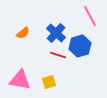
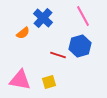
pink line: moved 7 px left
blue cross: moved 13 px left, 15 px up
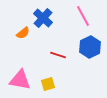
blue hexagon: moved 10 px right, 1 px down; rotated 10 degrees counterclockwise
yellow square: moved 1 px left, 2 px down
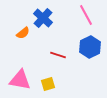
pink line: moved 3 px right, 1 px up
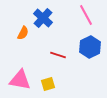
orange semicircle: rotated 24 degrees counterclockwise
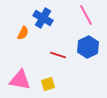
blue cross: rotated 12 degrees counterclockwise
blue hexagon: moved 2 px left
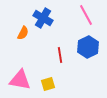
red line: moved 2 px right; rotated 63 degrees clockwise
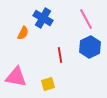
pink line: moved 4 px down
blue hexagon: moved 2 px right
pink triangle: moved 4 px left, 3 px up
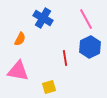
orange semicircle: moved 3 px left, 6 px down
red line: moved 5 px right, 3 px down
pink triangle: moved 2 px right, 6 px up
yellow square: moved 1 px right, 3 px down
